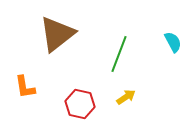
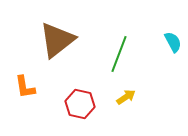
brown triangle: moved 6 px down
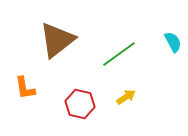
green line: rotated 33 degrees clockwise
orange L-shape: moved 1 px down
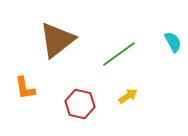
yellow arrow: moved 2 px right, 1 px up
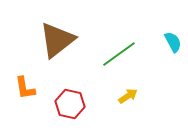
red hexagon: moved 10 px left
